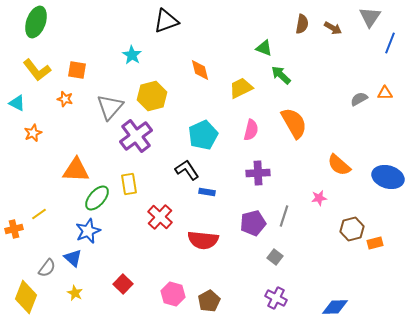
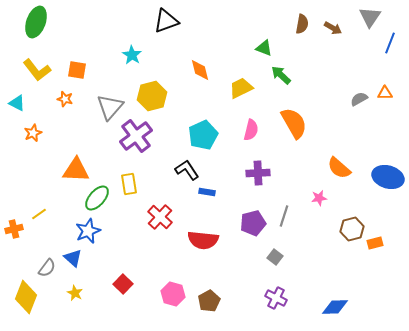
orange semicircle at (339, 165): moved 3 px down
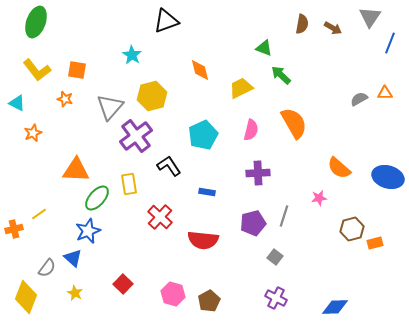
black L-shape at (187, 170): moved 18 px left, 4 px up
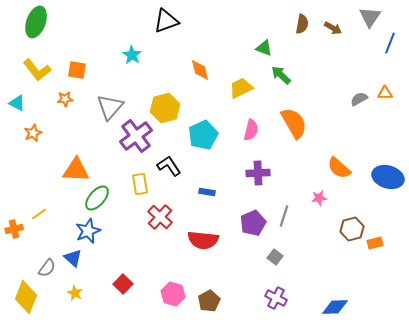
yellow hexagon at (152, 96): moved 13 px right, 12 px down
orange star at (65, 99): rotated 21 degrees counterclockwise
yellow rectangle at (129, 184): moved 11 px right
purple pentagon at (253, 223): rotated 10 degrees counterclockwise
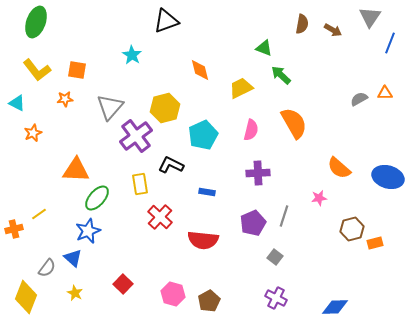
brown arrow at (333, 28): moved 2 px down
black L-shape at (169, 166): moved 2 px right, 1 px up; rotated 30 degrees counterclockwise
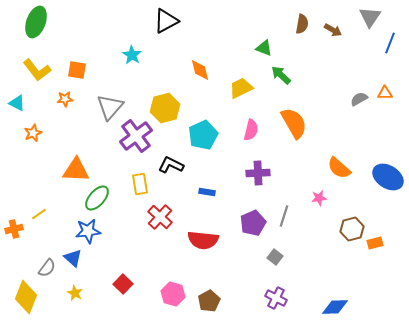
black triangle at (166, 21): rotated 8 degrees counterclockwise
blue ellipse at (388, 177): rotated 16 degrees clockwise
blue star at (88, 231): rotated 15 degrees clockwise
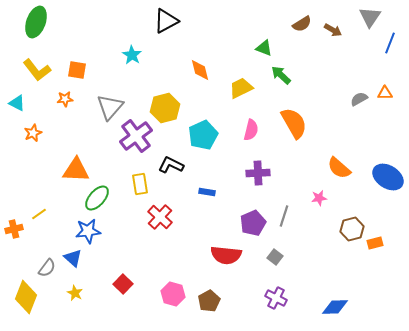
brown semicircle at (302, 24): rotated 48 degrees clockwise
red semicircle at (203, 240): moved 23 px right, 15 px down
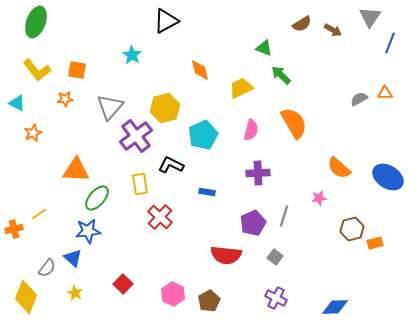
pink hexagon at (173, 294): rotated 10 degrees clockwise
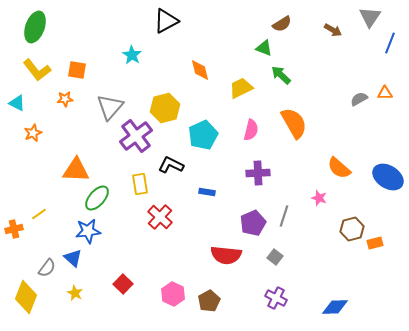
green ellipse at (36, 22): moved 1 px left, 5 px down
brown semicircle at (302, 24): moved 20 px left
pink star at (319, 198): rotated 28 degrees clockwise
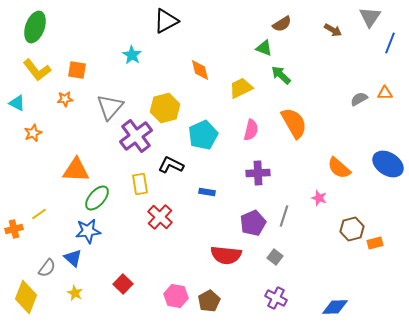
blue ellipse at (388, 177): moved 13 px up
pink hexagon at (173, 294): moved 3 px right, 2 px down; rotated 15 degrees counterclockwise
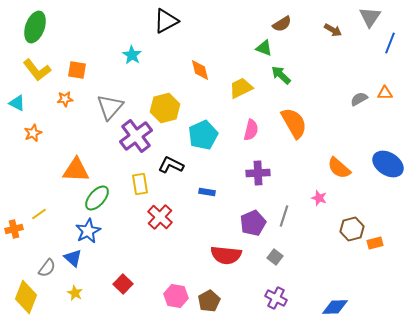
blue star at (88, 231): rotated 20 degrees counterclockwise
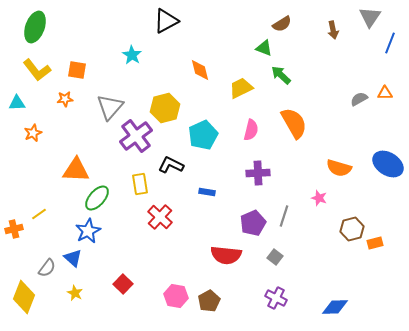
brown arrow at (333, 30): rotated 48 degrees clockwise
cyan triangle at (17, 103): rotated 30 degrees counterclockwise
orange semicircle at (339, 168): rotated 25 degrees counterclockwise
yellow diamond at (26, 297): moved 2 px left
